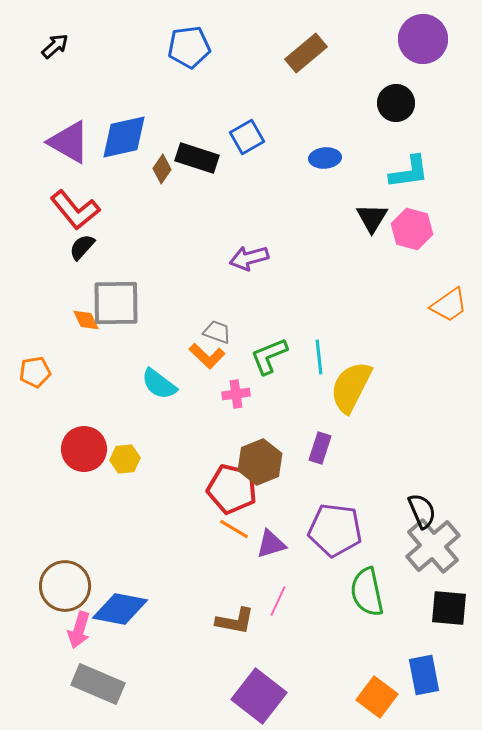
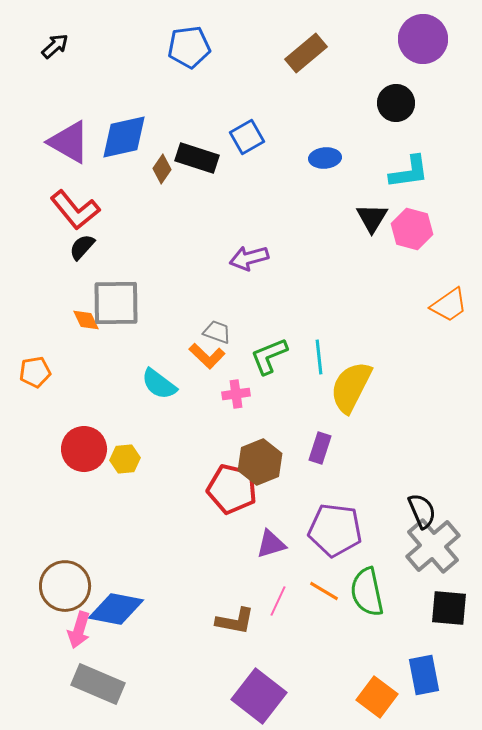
orange line at (234, 529): moved 90 px right, 62 px down
blue diamond at (120, 609): moved 4 px left
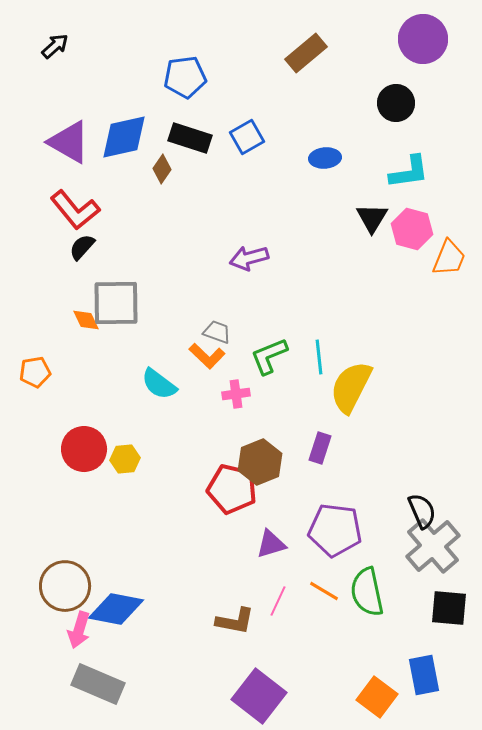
blue pentagon at (189, 47): moved 4 px left, 30 px down
black rectangle at (197, 158): moved 7 px left, 20 px up
orange trapezoid at (449, 305): moved 47 px up; rotated 33 degrees counterclockwise
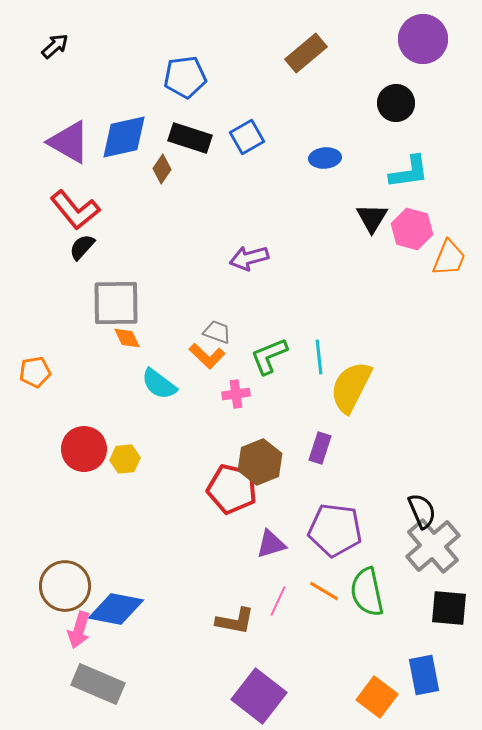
orange diamond at (86, 320): moved 41 px right, 18 px down
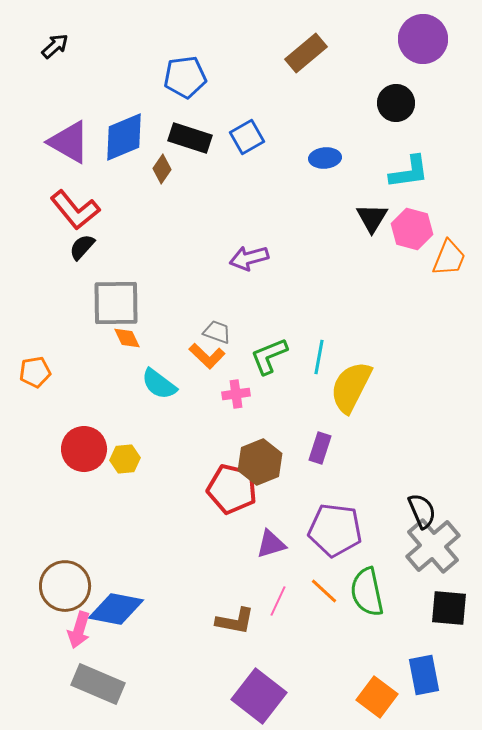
blue diamond at (124, 137): rotated 10 degrees counterclockwise
cyan line at (319, 357): rotated 16 degrees clockwise
orange line at (324, 591): rotated 12 degrees clockwise
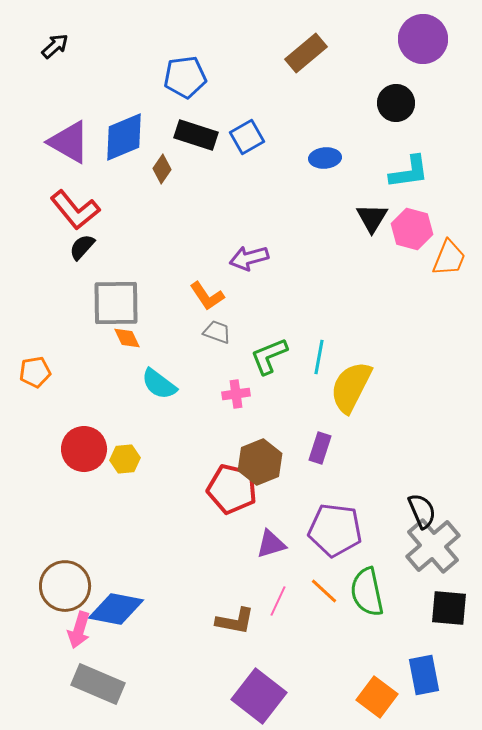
black rectangle at (190, 138): moved 6 px right, 3 px up
orange L-shape at (207, 356): moved 60 px up; rotated 12 degrees clockwise
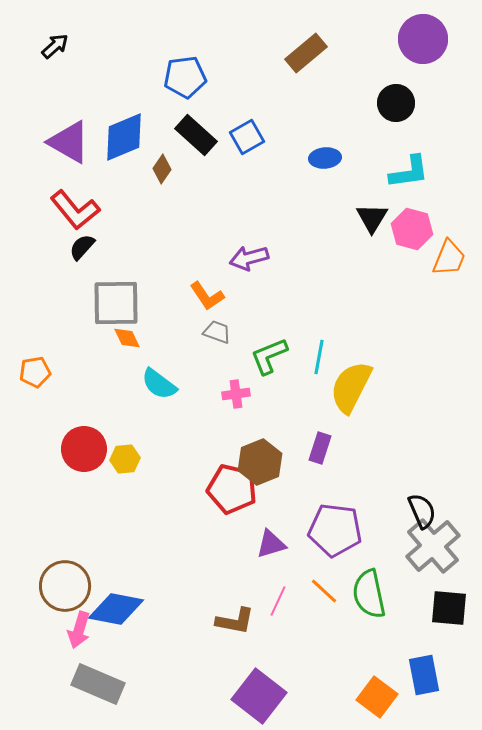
black rectangle at (196, 135): rotated 24 degrees clockwise
green semicircle at (367, 592): moved 2 px right, 2 px down
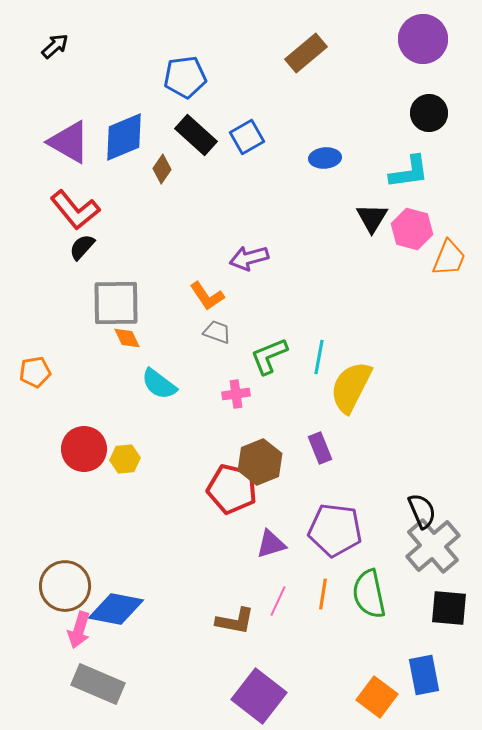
black circle at (396, 103): moved 33 px right, 10 px down
purple rectangle at (320, 448): rotated 40 degrees counterclockwise
orange line at (324, 591): moved 1 px left, 3 px down; rotated 56 degrees clockwise
